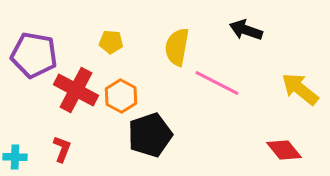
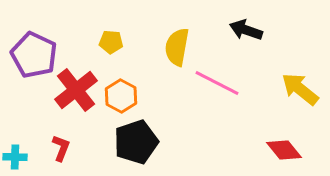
purple pentagon: rotated 15 degrees clockwise
red cross: rotated 24 degrees clockwise
black pentagon: moved 14 px left, 7 px down
red L-shape: moved 1 px left, 1 px up
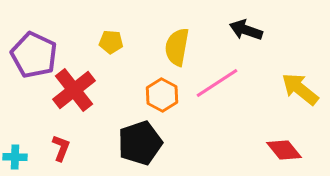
pink line: rotated 60 degrees counterclockwise
red cross: moved 2 px left
orange hexagon: moved 41 px right, 1 px up
black pentagon: moved 4 px right, 1 px down
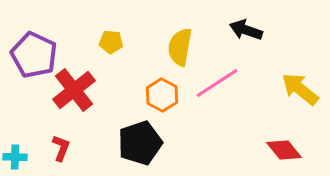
yellow semicircle: moved 3 px right
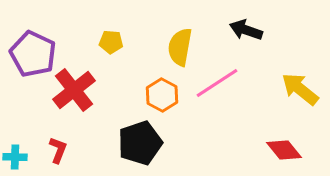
purple pentagon: moved 1 px left, 1 px up
red L-shape: moved 3 px left, 2 px down
